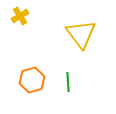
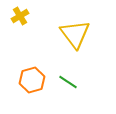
yellow triangle: moved 6 px left
green line: rotated 54 degrees counterclockwise
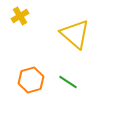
yellow triangle: rotated 12 degrees counterclockwise
orange hexagon: moved 1 px left
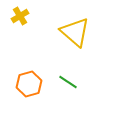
yellow triangle: moved 2 px up
orange hexagon: moved 2 px left, 4 px down
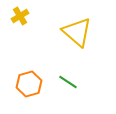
yellow triangle: moved 2 px right
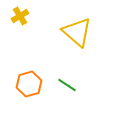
green line: moved 1 px left, 3 px down
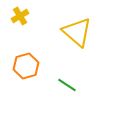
orange hexagon: moved 3 px left, 18 px up
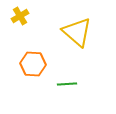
orange hexagon: moved 7 px right, 2 px up; rotated 20 degrees clockwise
green line: moved 1 px up; rotated 36 degrees counterclockwise
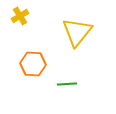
yellow triangle: rotated 28 degrees clockwise
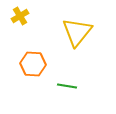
green line: moved 2 px down; rotated 12 degrees clockwise
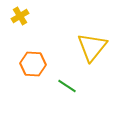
yellow triangle: moved 15 px right, 15 px down
green line: rotated 24 degrees clockwise
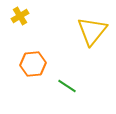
yellow triangle: moved 16 px up
orange hexagon: rotated 10 degrees counterclockwise
